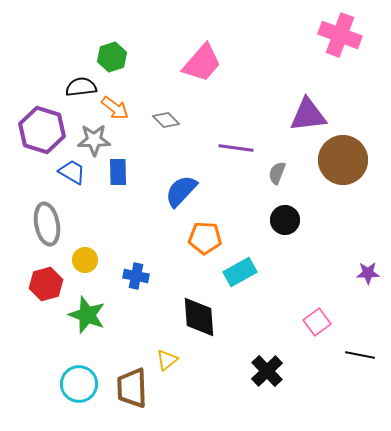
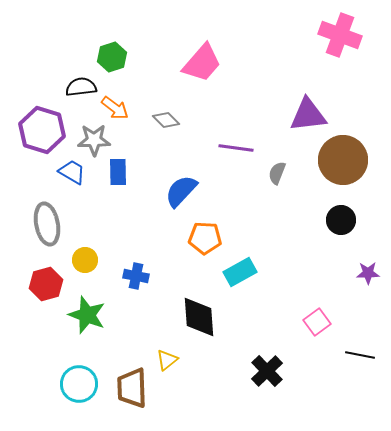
black circle: moved 56 px right
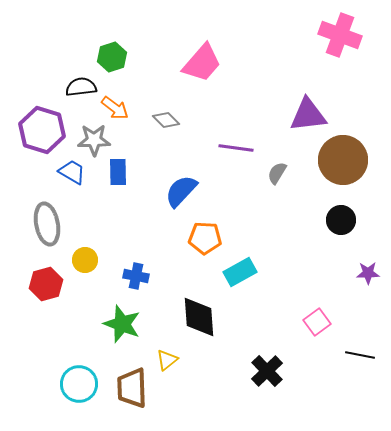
gray semicircle: rotated 10 degrees clockwise
green star: moved 35 px right, 9 px down
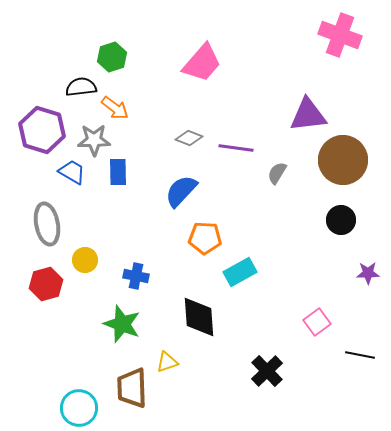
gray diamond: moved 23 px right, 18 px down; rotated 24 degrees counterclockwise
yellow triangle: moved 2 px down; rotated 20 degrees clockwise
cyan circle: moved 24 px down
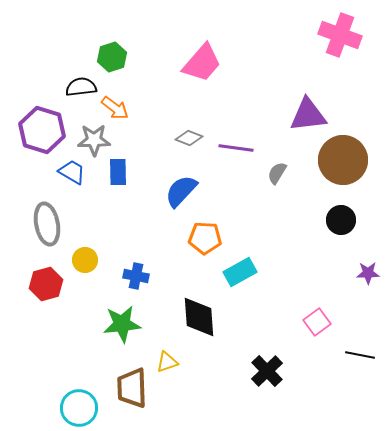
green star: rotated 27 degrees counterclockwise
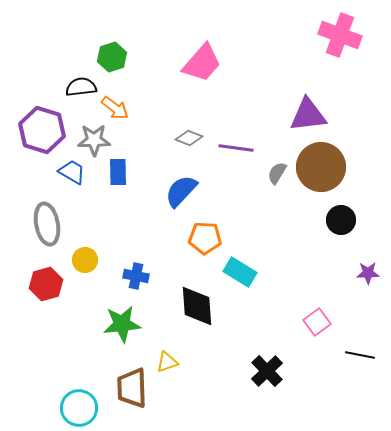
brown circle: moved 22 px left, 7 px down
cyan rectangle: rotated 60 degrees clockwise
black diamond: moved 2 px left, 11 px up
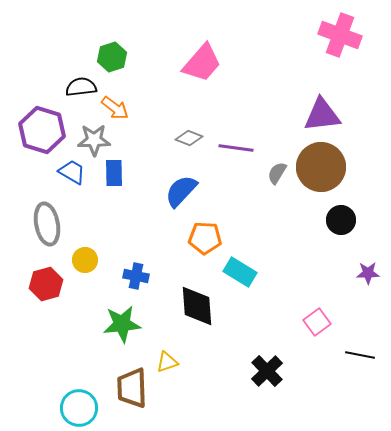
purple triangle: moved 14 px right
blue rectangle: moved 4 px left, 1 px down
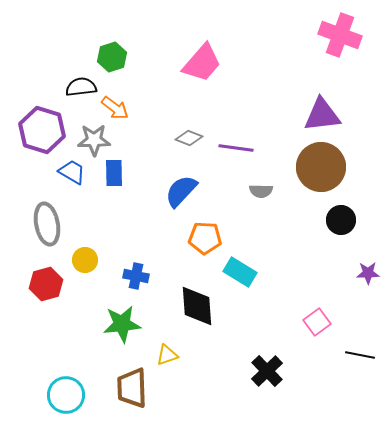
gray semicircle: moved 16 px left, 18 px down; rotated 120 degrees counterclockwise
yellow triangle: moved 7 px up
cyan circle: moved 13 px left, 13 px up
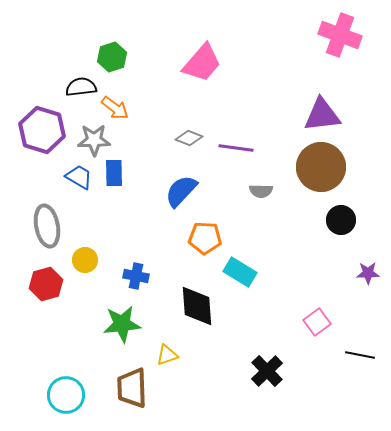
blue trapezoid: moved 7 px right, 5 px down
gray ellipse: moved 2 px down
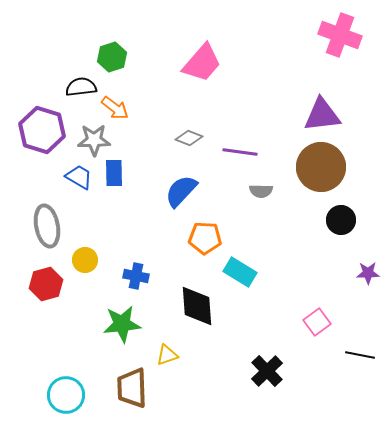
purple line: moved 4 px right, 4 px down
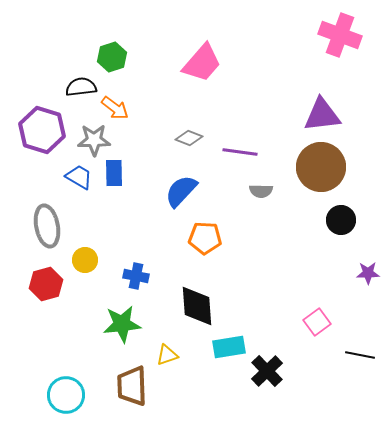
cyan rectangle: moved 11 px left, 75 px down; rotated 40 degrees counterclockwise
brown trapezoid: moved 2 px up
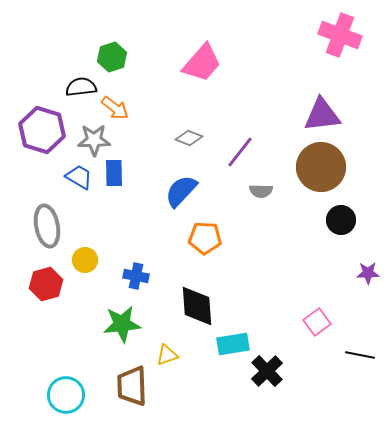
purple line: rotated 60 degrees counterclockwise
cyan rectangle: moved 4 px right, 3 px up
